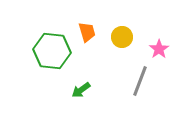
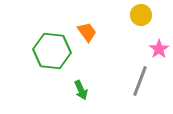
orange trapezoid: rotated 20 degrees counterclockwise
yellow circle: moved 19 px right, 22 px up
green arrow: rotated 78 degrees counterclockwise
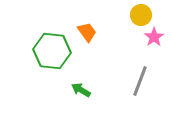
pink star: moved 5 px left, 12 px up
green arrow: rotated 144 degrees clockwise
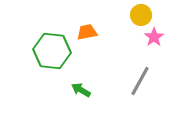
orange trapezoid: rotated 65 degrees counterclockwise
gray line: rotated 8 degrees clockwise
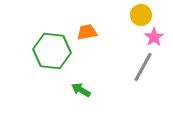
gray line: moved 3 px right, 14 px up
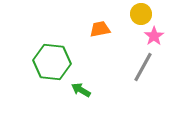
yellow circle: moved 1 px up
orange trapezoid: moved 13 px right, 3 px up
pink star: moved 1 px up
green hexagon: moved 11 px down
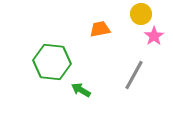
gray line: moved 9 px left, 8 px down
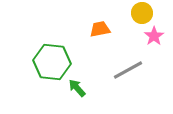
yellow circle: moved 1 px right, 1 px up
gray line: moved 6 px left, 5 px up; rotated 32 degrees clockwise
green arrow: moved 4 px left, 2 px up; rotated 18 degrees clockwise
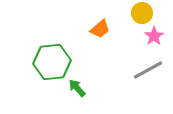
orange trapezoid: rotated 150 degrees clockwise
green hexagon: rotated 12 degrees counterclockwise
gray line: moved 20 px right
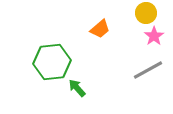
yellow circle: moved 4 px right
